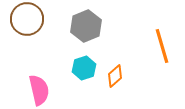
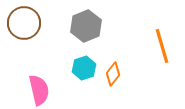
brown circle: moved 3 px left, 4 px down
orange diamond: moved 2 px left, 2 px up; rotated 10 degrees counterclockwise
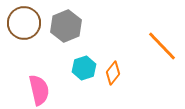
gray hexagon: moved 20 px left
orange line: rotated 28 degrees counterclockwise
orange diamond: moved 1 px up
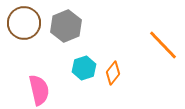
orange line: moved 1 px right, 1 px up
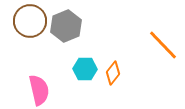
brown circle: moved 6 px right, 2 px up
cyan hexagon: moved 1 px right, 1 px down; rotated 20 degrees clockwise
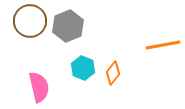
gray hexagon: moved 2 px right
orange line: rotated 56 degrees counterclockwise
cyan hexagon: moved 2 px left, 1 px up; rotated 20 degrees clockwise
pink semicircle: moved 3 px up
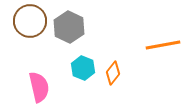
gray hexagon: moved 1 px right, 1 px down; rotated 12 degrees counterclockwise
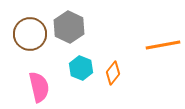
brown circle: moved 13 px down
cyan hexagon: moved 2 px left
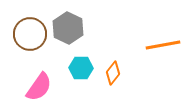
gray hexagon: moved 1 px left, 1 px down
cyan hexagon: rotated 20 degrees counterclockwise
pink semicircle: rotated 48 degrees clockwise
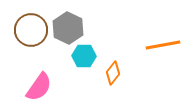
brown circle: moved 1 px right, 4 px up
cyan hexagon: moved 3 px right, 12 px up
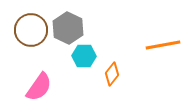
orange diamond: moved 1 px left, 1 px down
